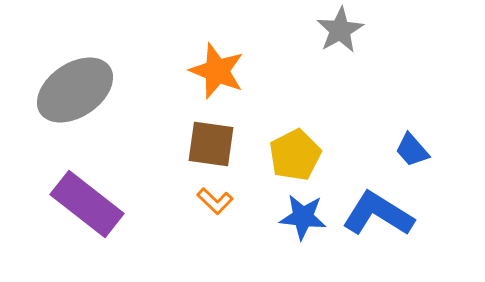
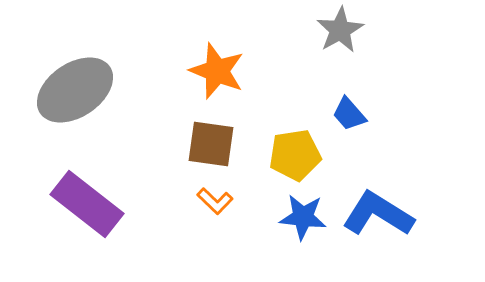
blue trapezoid: moved 63 px left, 36 px up
yellow pentagon: rotated 18 degrees clockwise
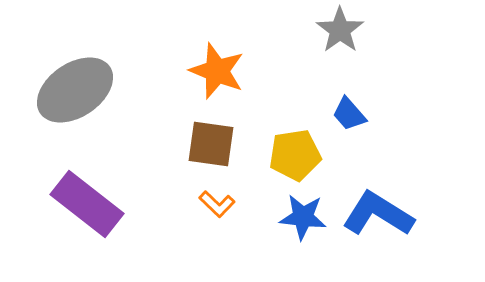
gray star: rotated 6 degrees counterclockwise
orange L-shape: moved 2 px right, 3 px down
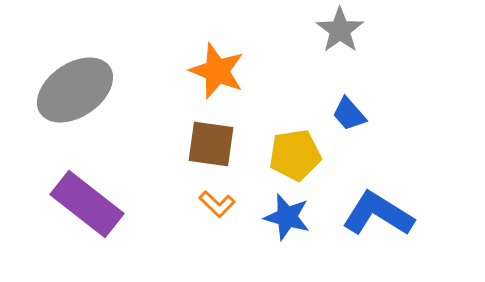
blue star: moved 16 px left; rotated 9 degrees clockwise
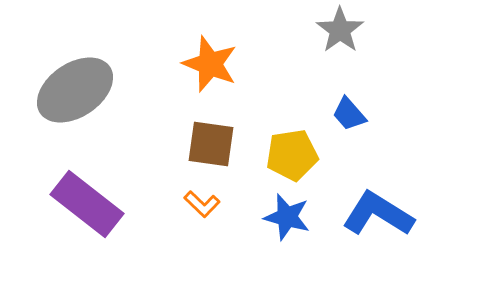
orange star: moved 7 px left, 7 px up
yellow pentagon: moved 3 px left
orange L-shape: moved 15 px left
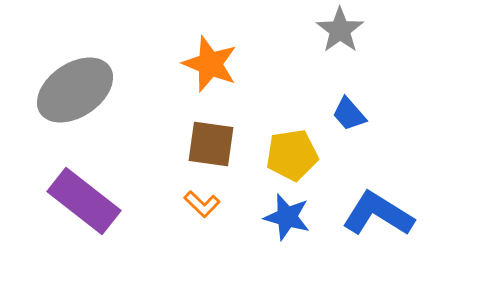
purple rectangle: moved 3 px left, 3 px up
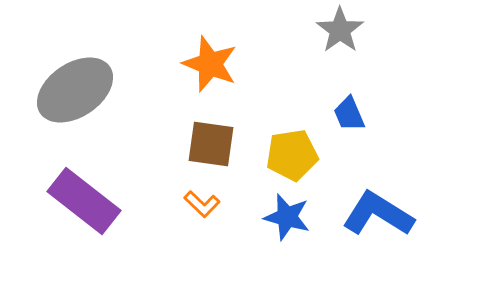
blue trapezoid: rotated 18 degrees clockwise
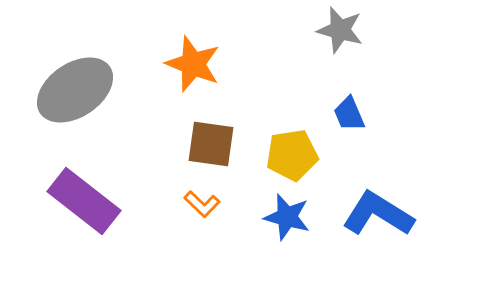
gray star: rotated 21 degrees counterclockwise
orange star: moved 17 px left
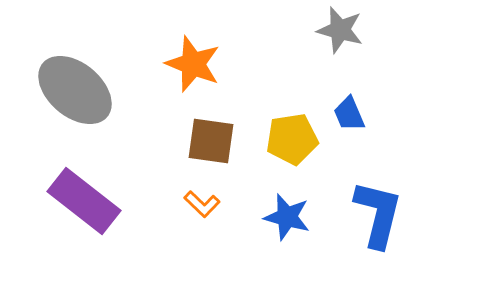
gray ellipse: rotated 74 degrees clockwise
brown square: moved 3 px up
yellow pentagon: moved 16 px up
blue L-shape: rotated 72 degrees clockwise
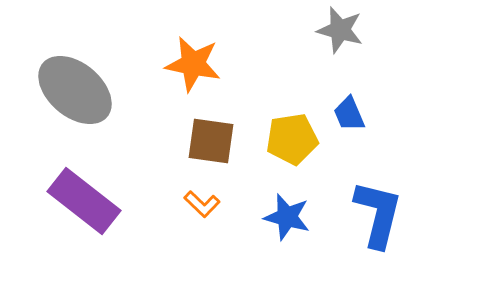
orange star: rotated 10 degrees counterclockwise
